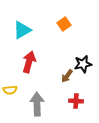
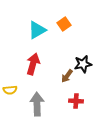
cyan triangle: moved 15 px right
red arrow: moved 4 px right, 2 px down
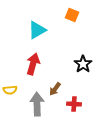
orange square: moved 8 px right, 9 px up; rotated 32 degrees counterclockwise
black star: rotated 24 degrees counterclockwise
brown arrow: moved 12 px left, 13 px down
red cross: moved 2 px left, 3 px down
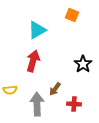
red arrow: moved 3 px up
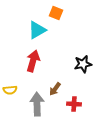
orange square: moved 16 px left, 2 px up
black star: rotated 24 degrees clockwise
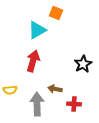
black star: rotated 18 degrees counterclockwise
brown arrow: rotated 64 degrees clockwise
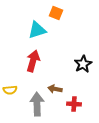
cyan triangle: rotated 12 degrees clockwise
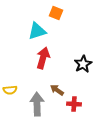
cyan triangle: moved 1 px down
red arrow: moved 10 px right, 3 px up
brown arrow: moved 2 px right, 1 px down; rotated 24 degrees clockwise
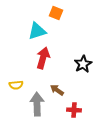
yellow semicircle: moved 6 px right, 5 px up
red cross: moved 6 px down
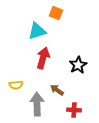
black star: moved 5 px left, 1 px down
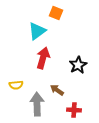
cyan triangle: rotated 18 degrees counterclockwise
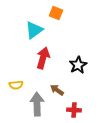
cyan triangle: moved 3 px left, 1 px up
